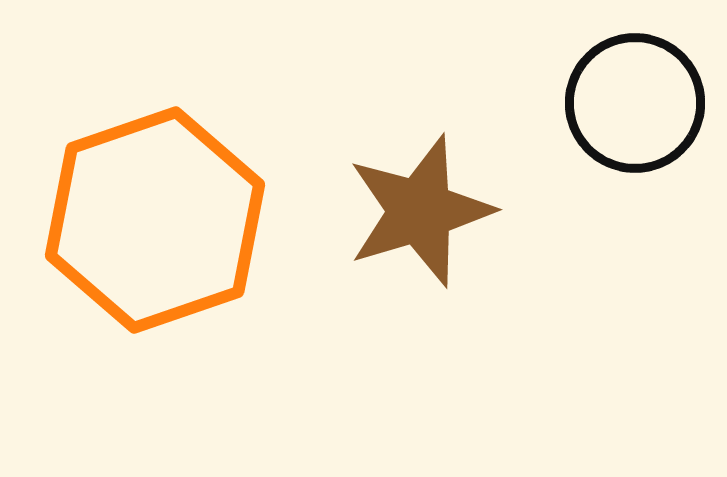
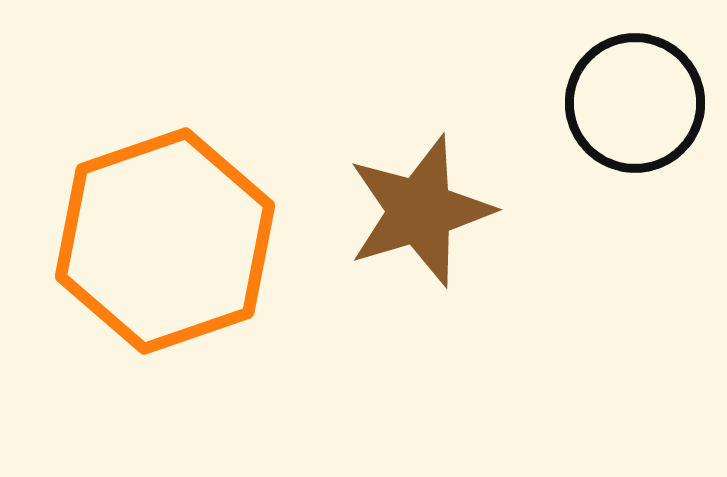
orange hexagon: moved 10 px right, 21 px down
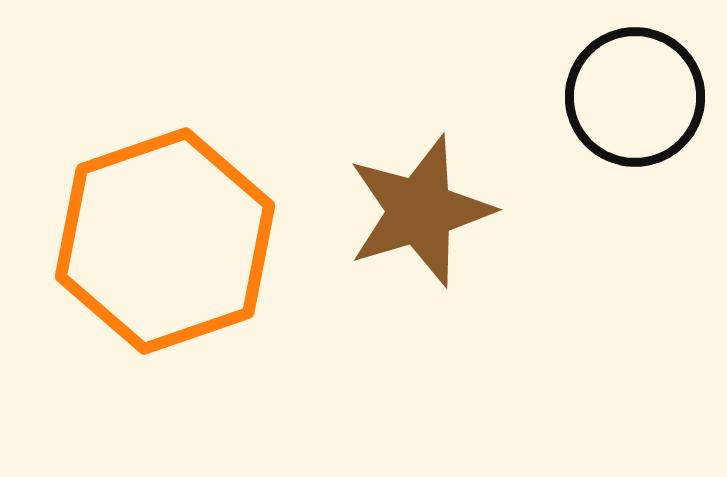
black circle: moved 6 px up
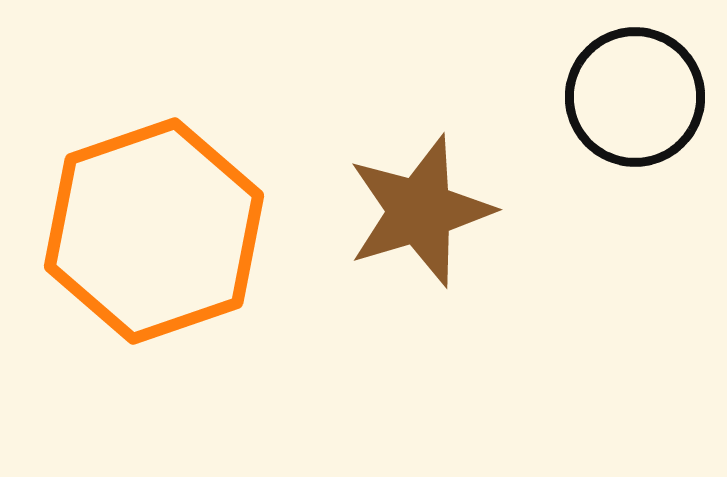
orange hexagon: moved 11 px left, 10 px up
